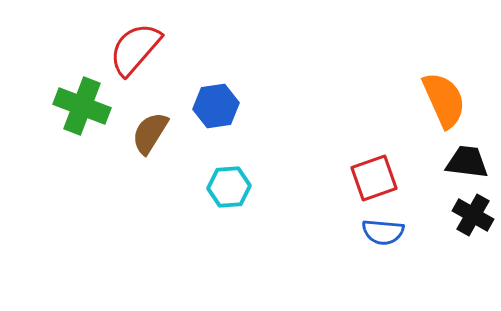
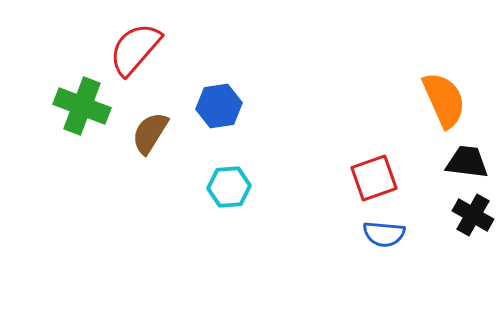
blue hexagon: moved 3 px right
blue semicircle: moved 1 px right, 2 px down
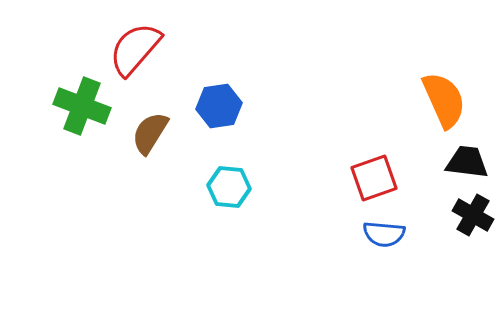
cyan hexagon: rotated 9 degrees clockwise
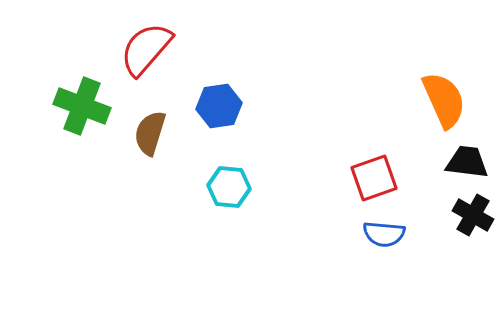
red semicircle: moved 11 px right
brown semicircle: rotated 15 degrees counterclockwise
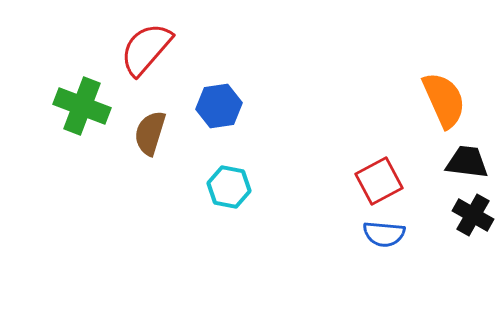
red square: moved 5 px right, 3 px down; rotated 9 degrees counterclockwise
cyan hexagon: rotated 6 degrees clockwise
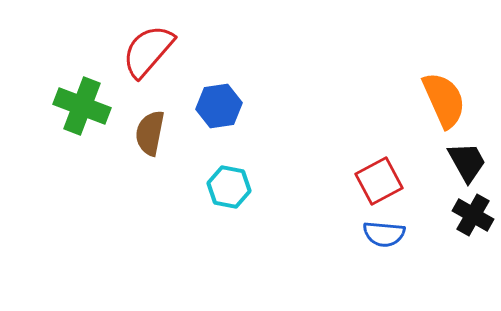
red semicircle: moved 2 px right, 2 px down
brown semicircle: rotated 6 degrees counterclockwise
black trapezoid: rotated 54 degrees clockwise
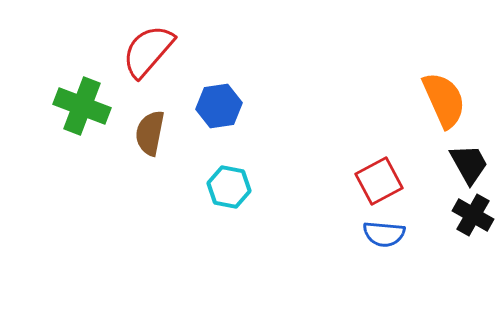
black trapezoid: moved 2 px right, 2 px down
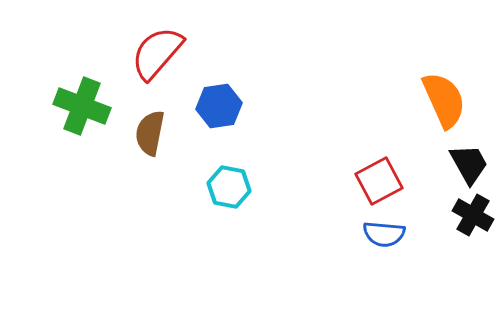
red semicircle: moved 9 px right, 2 px down
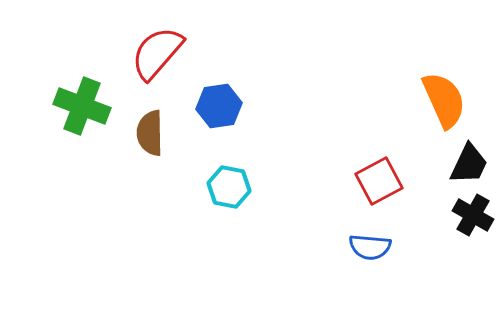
brown semicircle: rotated 12 degrees counterclockwise
black trapezoid: rotated 54 degrees clockwise
blue semicircle: moved 14 px left, 13 px down
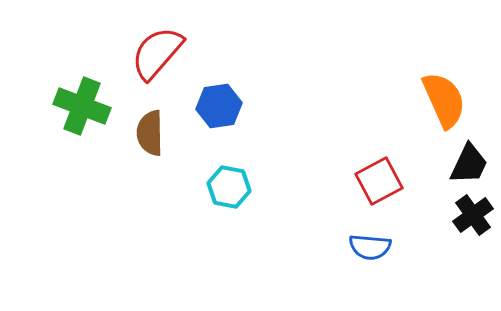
black cross: rotated 24 degrees clockwise
